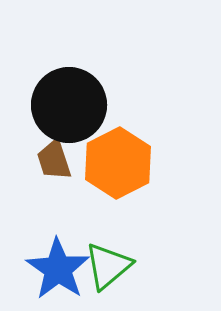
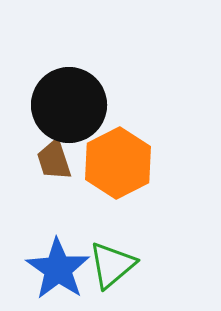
green triangle: moved 4 px right, 1 px up
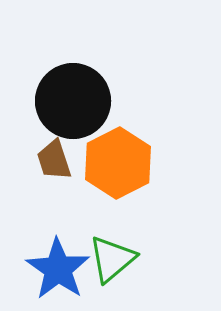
black circle: moved 4 px right, 4 px up
green triangle: moved 6 px up
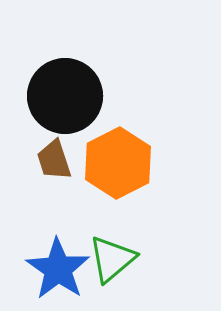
black circle: moved 8 px left, 5 px up
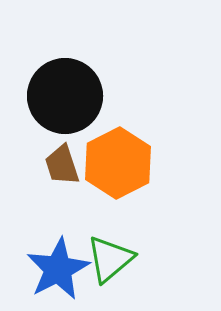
brown trapezoid: moved 8 px right, 5 px down
green triangle: moved 2 px left
blue star: rotated 10 degrees clockwise
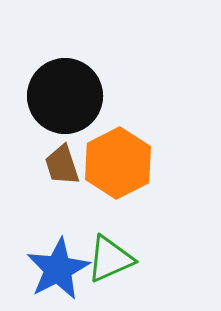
green triangle: rotated 16 degrees clockwise
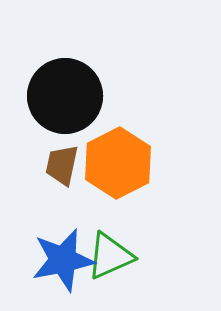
brown trapezoid: rotated 30 degrees clockwise
green triangle: moved 3 px up
blue star: moved 5 px right, 9 px up; rotated 16 degrees clockwise
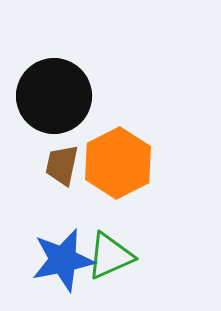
black circle: moved 11 px left
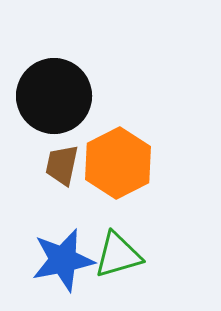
green triangle: moved 8 px right, 1 px up; rotated 8 degrees clockwise
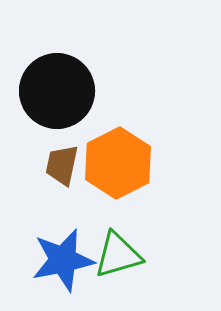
black circle: moved 3 px right, 5 px up
